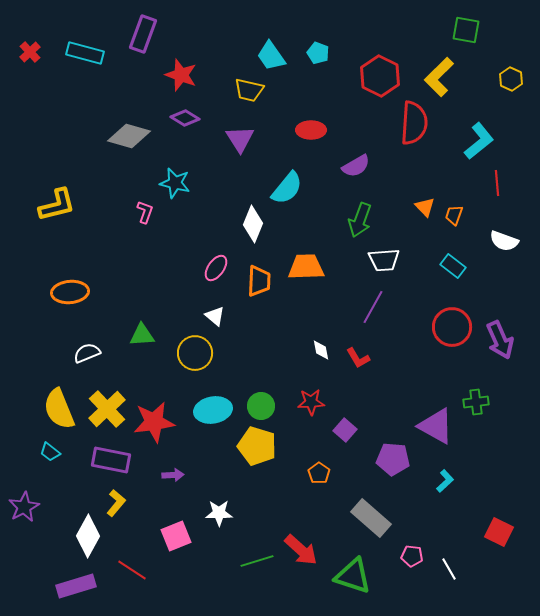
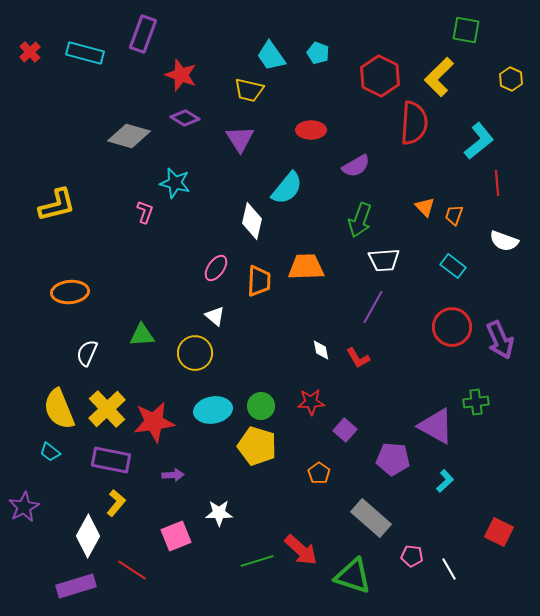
white diamond at (253, 224): moved 1 px left, 3 px up; rotated 9 degrees counterclockwise
white semicircle at (87, 353): rotated 44 degrees counterclockwise
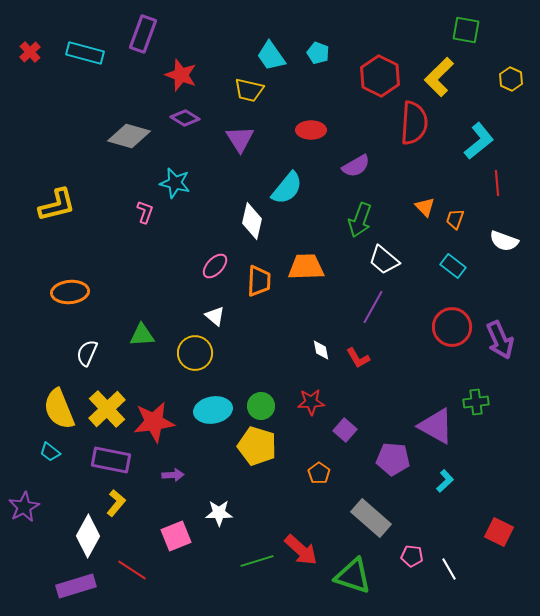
orange trapezoid at (454, 215): moved 1 px right, 4 px down
white trapezoid at (384, 260): rotated 44 degrees clockwise
pink ellipse at (216, 268): moved 1 px left, 2 px up; rotated 8 degrees clockwise
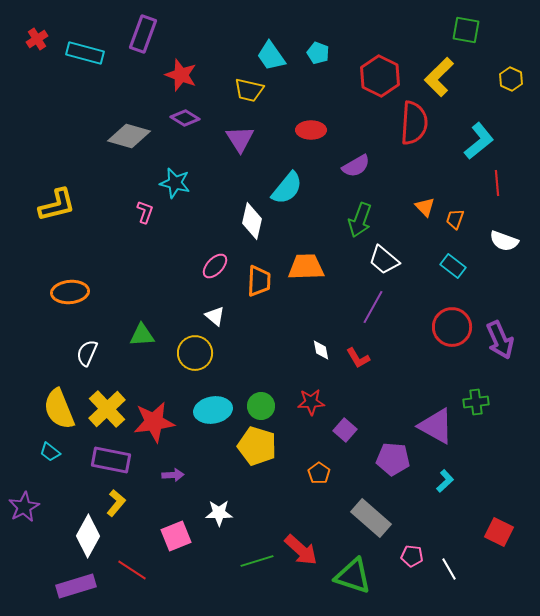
red cross at (30, 52): moved 7 px right, 13 px up; rotated 10 degrees clockwise
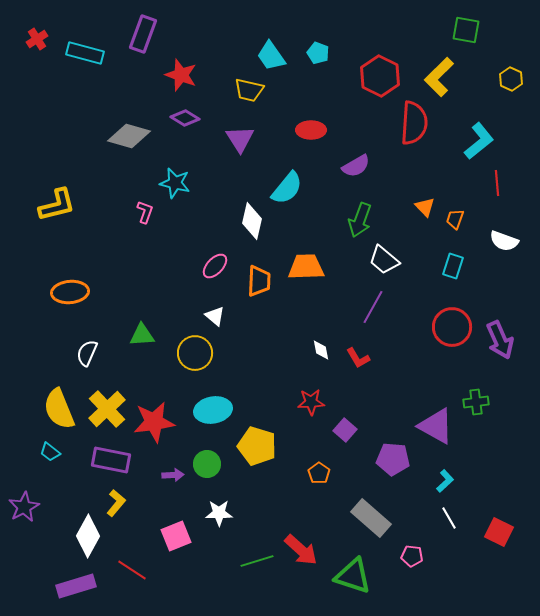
cyan rectangle at (453, 266): rotated 70 degrees clockwise
green circle at (261, 406): moved 54 px left, 58 px down
white line at (449, 569): moved 51 px up
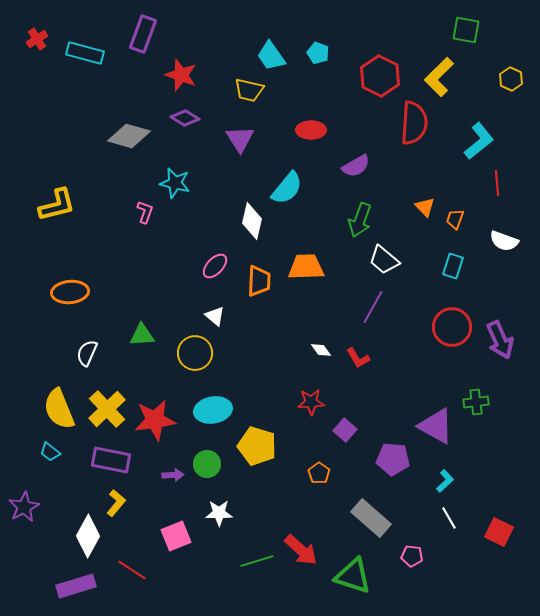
white diamond at (321, 350): rotated 25 degrees counterclockwise
red star at (154, 422): moved 1 px right, 2 px up
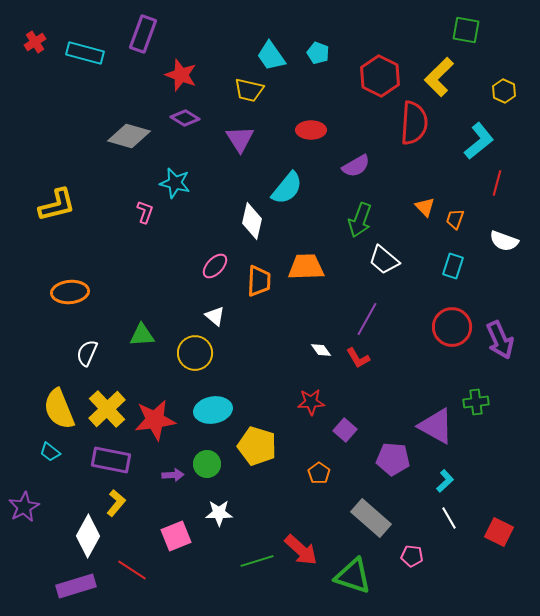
red cross at (37, 39): moved 2 px left, 3 px down
yellow hexagon at (511, 79): moved 7 px left, 12 px down
red line at (497, 183): rotated 20 degrees clockwise
purple line at (373, 307): moved 6 px left, 12 px down
